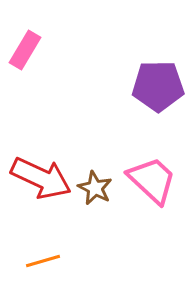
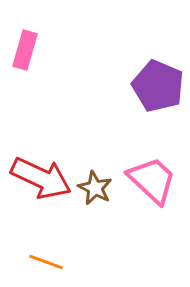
pink rectangle: rotated 15 degrees counterclockwise
purple pentagon: rotated 24 degrees clockwise
orange line: moved 3 px right, 1 px down; rotated 36 degrees clockwise
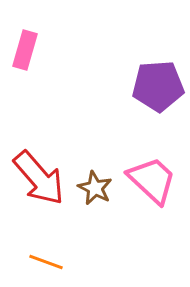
purple pentagon: rotated 27 degrees counterclockwise
red arrow: moved 2 px left; rotated 24 degrees clockwise
